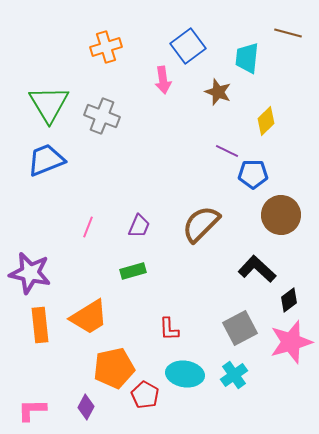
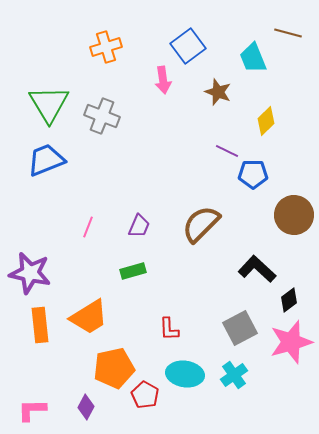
cyan trapezoid: moved 6 px right; rotated 28 degrees counterclockwise
brown circle: moved 13 px right
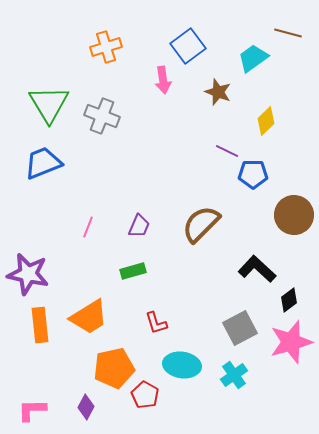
cyan trapezoid: rotated 76 degrees clockwise
blue trapezoid: moved 3 px left, 3 px down
purple star: moved 2 px left, 1 px down
red L-shape: moved 13 px left, 6 px up; rotated 15 degrees counterclockwise
cyan ellipse: moved 3 px left, 9 px up
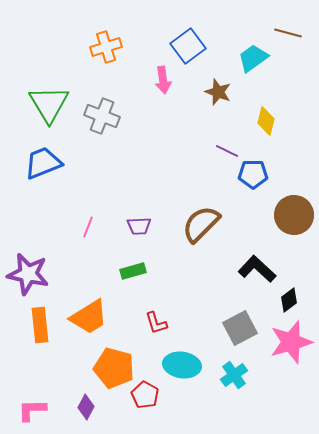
yellow diamond: rotated 32 degrees counterclockwise
purple trapezoid: rotated 65 degrees clockwise
orange pentagon: rotated 27 degrees clockwise
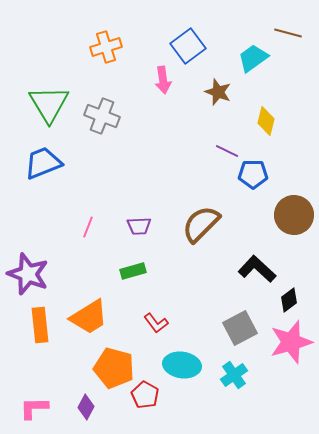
purple star: rotated 9 degrees clockwise
red L-shape: rotated 20 degrees counterclockwise
pink L-shape: moved 2 px right, 2 px up
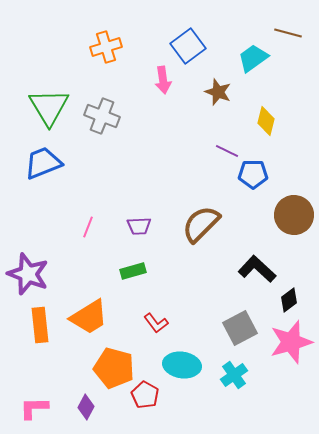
green triangle: moved 3 px down
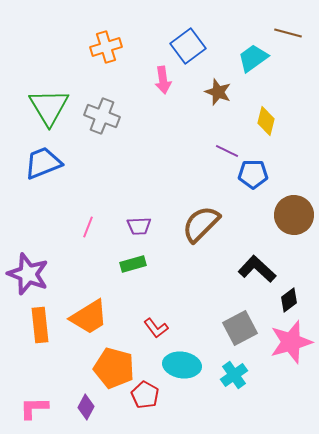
green rectangle: moved 7 px up
red L-shape: moved 5 px down
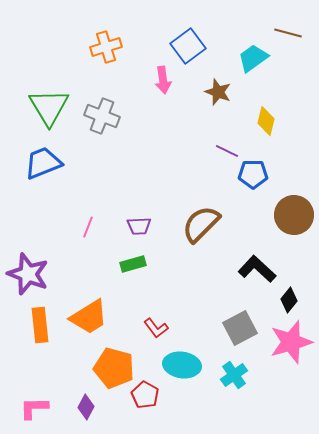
black diamond: rotated 15 degrees counterclockwise
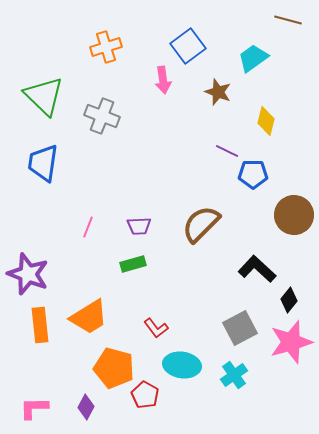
brown line: moved 13 px up
green triangle: moved 5 px left, 11 px up; rotated 15 degrees counterclockwise
blue trapezoid: rotated 60 degrees counterclockwise
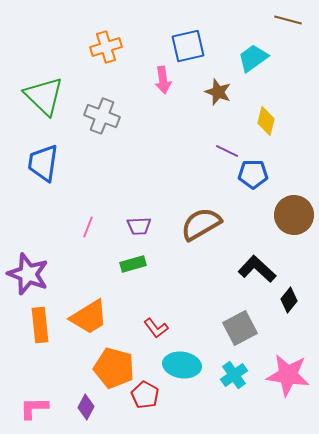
blue square: rotated 24 degrees clockwise
brown semicircle: rotated 15 degrees clockwise
pink star: moved 3 px left, 33 px down; rotated 24 degrees clockwise
